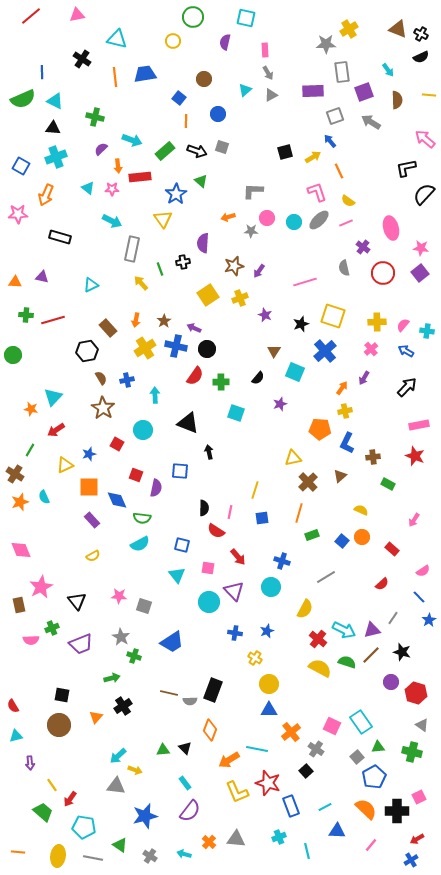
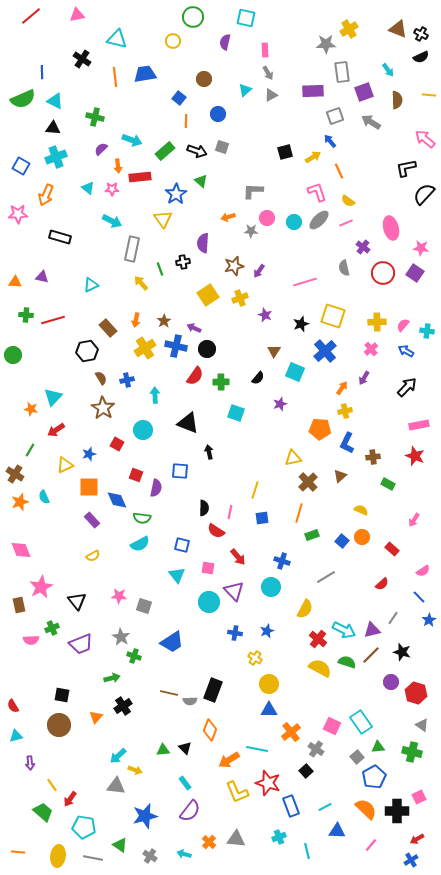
purple square at (420, 273): moved 5 px left; rotated 18 degrees counterclockwise
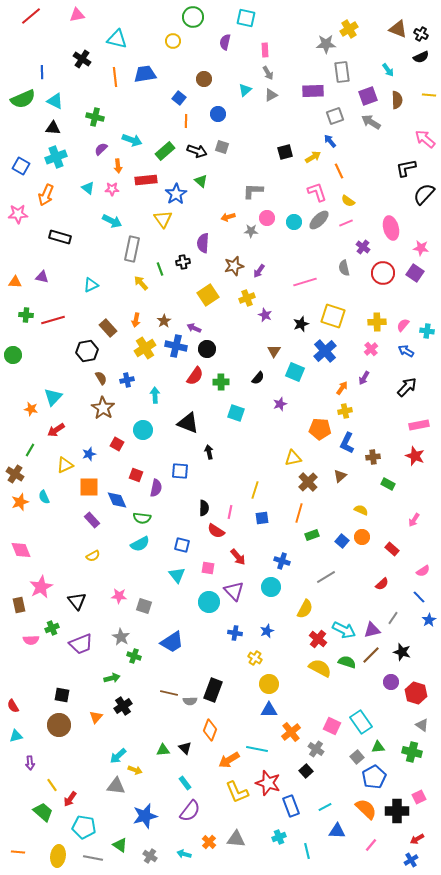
purple square at (364, 92): moved 4 px right, 4 px down
red rectangle at (140, 177): moved 6 px right, 3 px down
yellow cross at (240, 298): moved 7 px right
